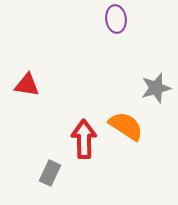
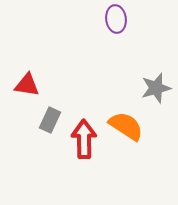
gray rectangle: moved 53 px up
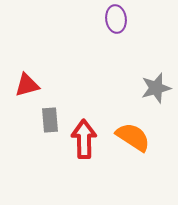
red triangle: rotated 24 degrees counterclockwise
gray rectangle: rotated 30 degrees counterclockwise
orange semicircle: moved 7 px right, 11 px down
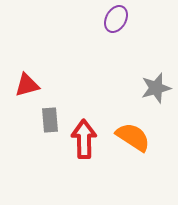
purple ellipse: rotated 36 degrees clockwise
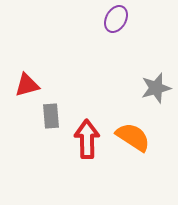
gray rectangle: moved 1 px right, 4 px up
red arrow: moved 3 px right
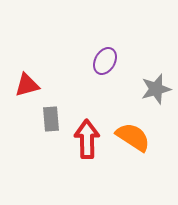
purple ellipse: moved 11 px left, 42 px down
gray star: moved 1 px down
gray rectangle: moved 3 px down
